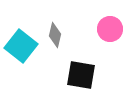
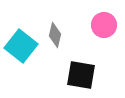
pink circle: moved 6 px left, 4 px up
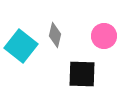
pink circle: moved 11 px down
black square: moved 1 px right, 1 px up; rotated 8 degrees counterclockwise
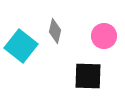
gray diamond: moved 4 px up
black square: moved 6 px right, 2 px down
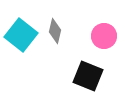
cyan square: moved 11 px up
black square: rotated 20 degrees clockwise
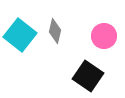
cyan square: moved 1 px left
black square: rotated 12 degrees clockwise
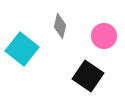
gray diamond: moved 5 px right, 5 px up
cyan square: moved 2 px right, 14 px down
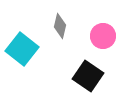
pink circle: moved 1 px left
